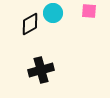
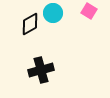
pink square: rotated 28 degrees clockwise
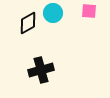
pink square: rotated 28 degrees counterclockwise
black diamond: moved 2 px left, 1 px up
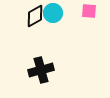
black diamond: moved 7 px right, 7 px up
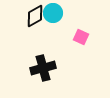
pink square: moved 8 px left, 26 px down; rotated 21 degrees clockwise
black cross: moved 2 px right, 2 px up
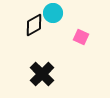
black diamond: moved 1 px left, 9 px down
black cross: moved 1 px left, 6 px down; rotated 30 degrees counterclockwise
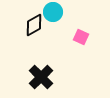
cyan circle: moved 1 px up
black cross: moved 1 px left, 3 px down
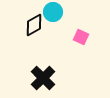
black cross: moved 2 px right, 1 px down
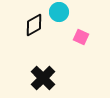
cyan circle: moved 6 px right
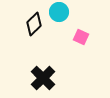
black diamond: moved 1 px up; rotated 15 degrees counterclockwise
